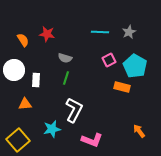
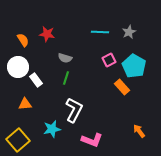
cyan pentagon: moved 1 px left
white circle: moved 4 px right, 3 px up
white rectangle: rotated 40 degrees counterclockwise
orange rectangle: rotated 35 degrees clockwise
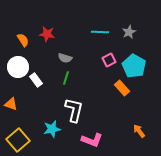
orange rectangle: moved 1 px down
orange triangle: moved 14 px left; rotated 24 degrees clockwise
white L-shape: rotated 15 degrees counterclockwise
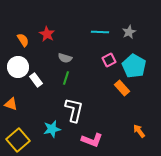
red star: rotated 21 degrees clockwise
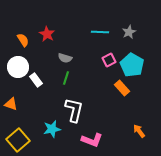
cyan pentagon: moved 2 px left, 1 px up
